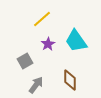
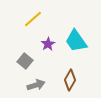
yellow line: moved 9 px left
gray square: rotated 21 degrees counterclockwise
brown diamond: rotated 30 degrees clockwise
gray arrow: rotated 36 degrees clockwise
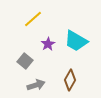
cyan trapezoid: rotated 25 degrees counterclockwise
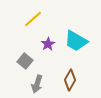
gray arrow: moved 1 px right, 1 px up; rotated 126 degrees clockwise
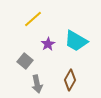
gray arrow: rotated 30 degrees counterclockwise
